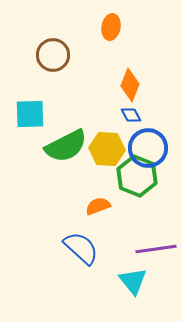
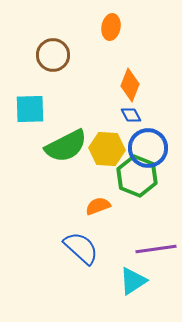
cyan square: moved 5 px up
cyan triangle: rotated 36 degrees clockwise
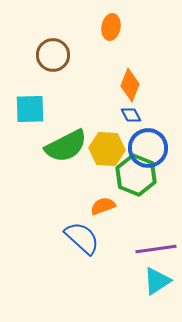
green hexagon: moved 1 px left, 1 px up
orange semicircle: moved 5 px right
blue semicircle: moved 1 px right, 10 px up
cyan triangle: moved 24 px right
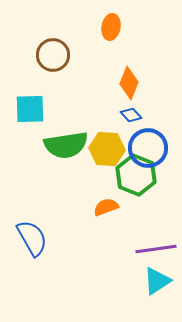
orange diamond: moved 1 px left, 2 px up
blue diamond: rotated 15 degrees counterclockwise
green semicircle: moved 1 px up; rotated 18 degrees clockwise
orange semicircle: moved 3 px right, 1 px down
blue semicircle: moved 50 px left; rotated 18 degrees clockwise
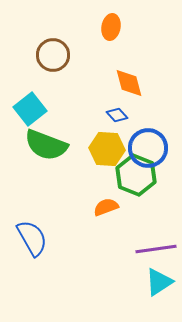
orange diamond: rotated 36 degrees counterclockwise
cyan square: rotated 36 degrees counterclockwise
blue diamond: moved 14 px left
green semicircle: moved 20 px left; rotated 30 degrees clockwise
cyan triangle: moved 2 px right, 1 px down
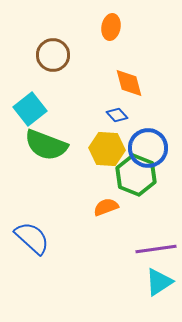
blue semicircle: rotated 18 degrees counterclockwise
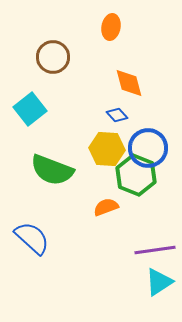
brown circle: moved 2 px down
green semicircle: moved 6 px right, 25 px down
purple line: moved 1 px left, 1 px down
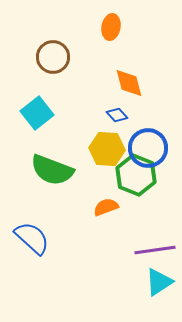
cyan square: moved 7 px right, 4 px down
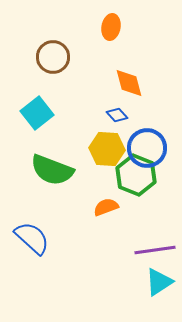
blue circle: moved 1 px left
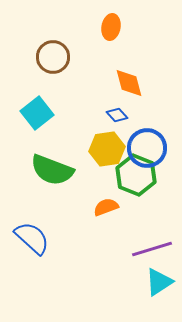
yellow hexagon: rotated 12 degrees counterclockwise
purple line: moved 3 px left, 1 px up; rotated 9 degrees counterclockwise
